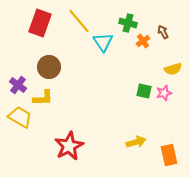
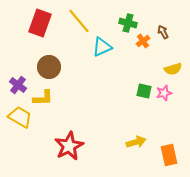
cyan triangle: moved 1 px left, 5 px down; rotated 40 degrees clockwise
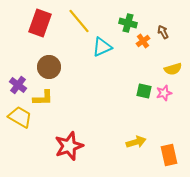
red star: rotated 8 degrees clockwise
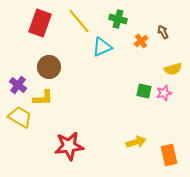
green cross: moved 10 px left, 4 px up
orange cross: moved 2 px left
red star: rotated 12 degrees clockwise
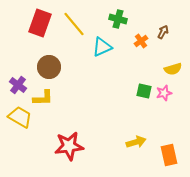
yellow line: moved 5 px left, 3 px down
brown arrow: rotated 56 degrees clockwise
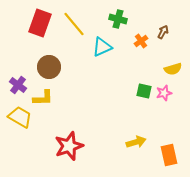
red star: rotated 12 degrees counterclockwise
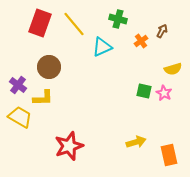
brown arrow: moved 1 px left, 1 px up
pink star: rotated 28 degrees counterclockwise
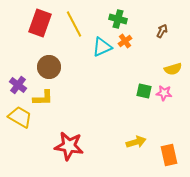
yellow line: rotated 12 degrees clockwise
orange cross: moved 16 px left
pink star: rotated 21 degrees counterclockwise
red star: rotated 28 degrees clockwise
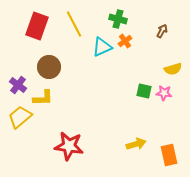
red rectangle: moved 3 px left, 3 px down
yellow trapezoid: rotated 70 degrees counterclockwise
yellow arrow: moved 2 px down
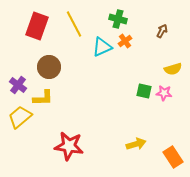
orange rectangle: moved 4 px right, 2 px down; rotated 20 degrees counterclockwise
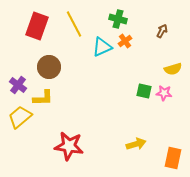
orange rectangle: moved 1 px down; rotated 45 degrees clockwise
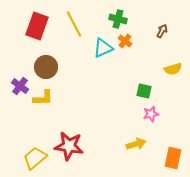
orange cross: rotated 16 degrees counterclockwise
cyan triangle: moved 1 px right, 1 px down
brown circle: moved 3 px left
purple cross: moved 2 px right, 1 px down
pink star: moved 13 px left, 21 px down; rotated 21 degrees counterclockwise
yellow trapezoid: moved 15 px right, 41 px down
